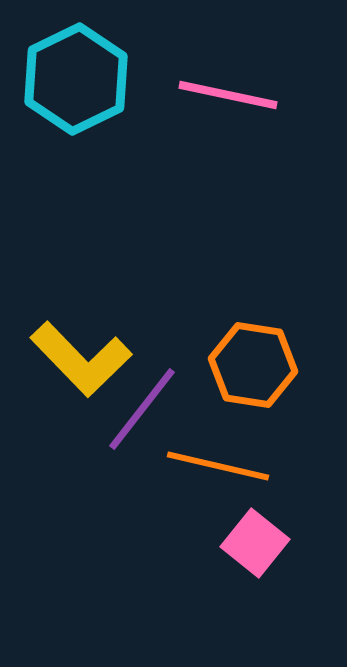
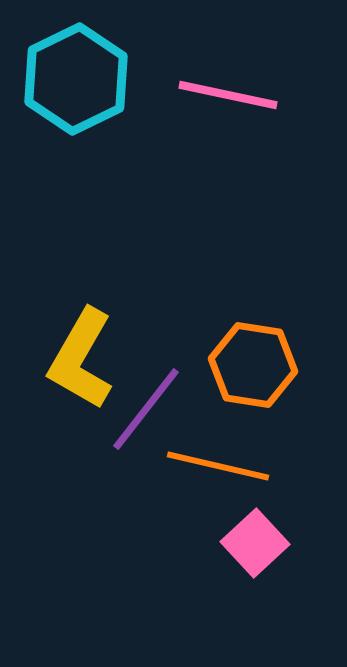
yellow L-shape: rotated 74 degrees clockwise
purple line: moved 4 px right
pink square: rotated 8 degrees clockwise
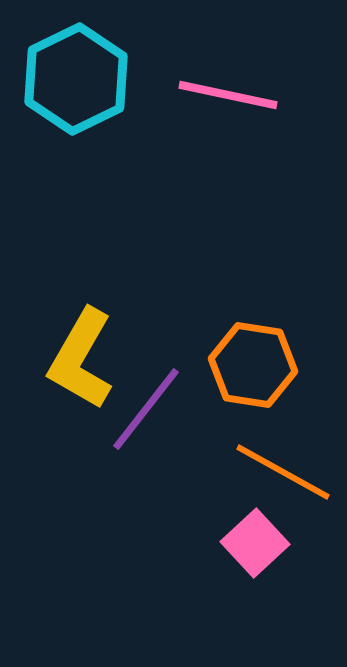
orange line: moved 65 px right, 6 px down; rotated 16 degrees clockwise
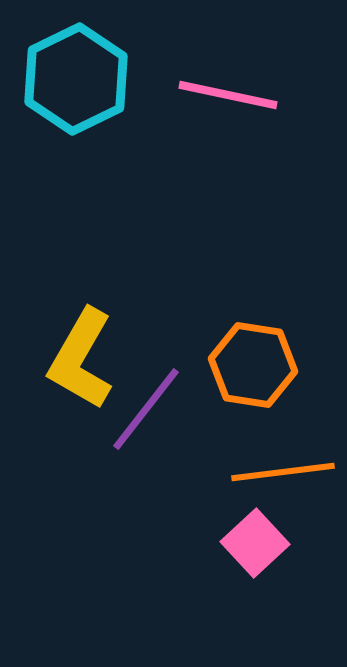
orange line: rotated 36 degrees counterclockwise
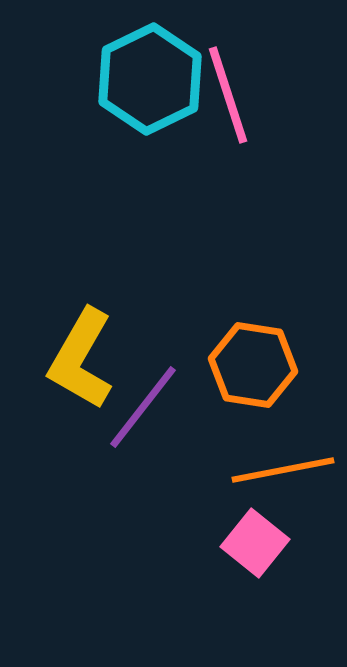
cyan hexagon: moved 74 px right
pink line: rotated 60 degrees clockwise
purple line: moved 3 px left, 2 px up
orange line: moved 2 px up; rotated 4 degrees counterclockwise
pink square: rotated 8 degrees counterclockwise
